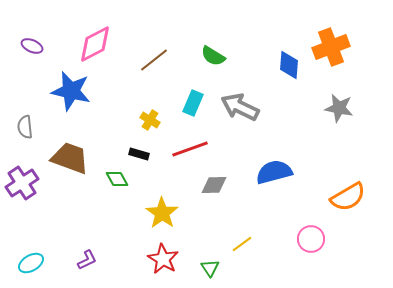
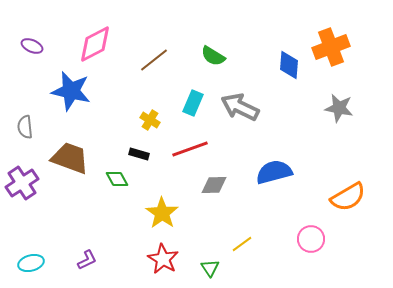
cyan ellipse: rotated 15 degrees clockwise
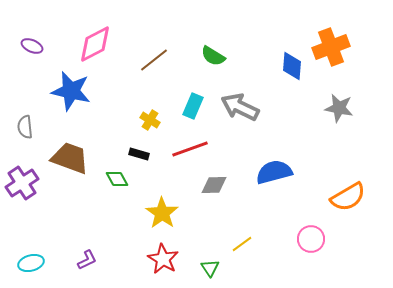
blue diamond: moved 3 px right, 1 px down
cyan rectangle: moved 3 px down
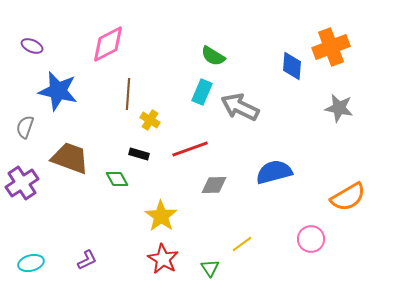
pink diamond: moved 13 px right
brown line: moved 26 px left, 34 px down; rotated 48 degrees counterclockwise
blue star: moved 13 px left
cyan rectangle: moved 9 px right, 14 px up
gray semicircle: rotated 25 degrees clockwise
yellow star: moved 1 px left, 3 px down
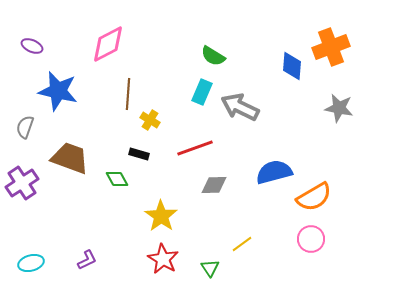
red line: moved 5 px right, 1 px up
orange semicircle: moved 34 px left
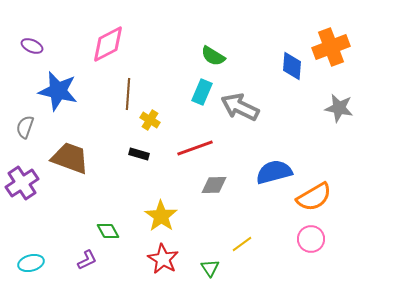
green diamond: moved 9 px left, 52 px down
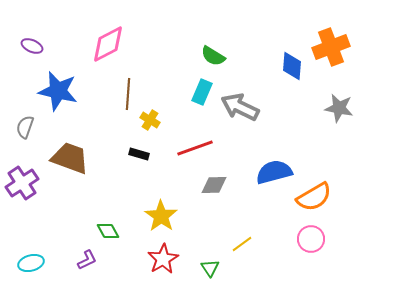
red star: rotated 12 degrees clockwise
